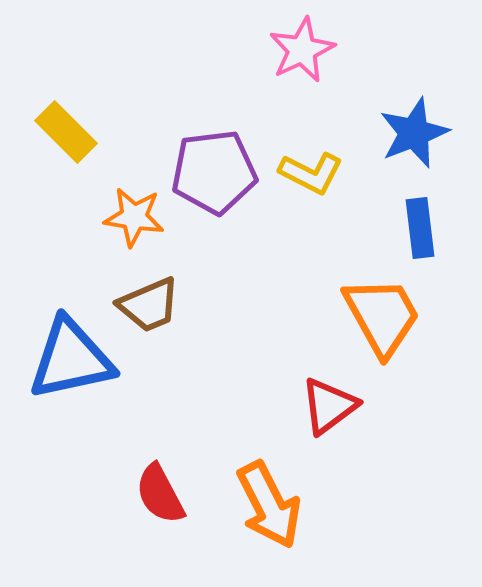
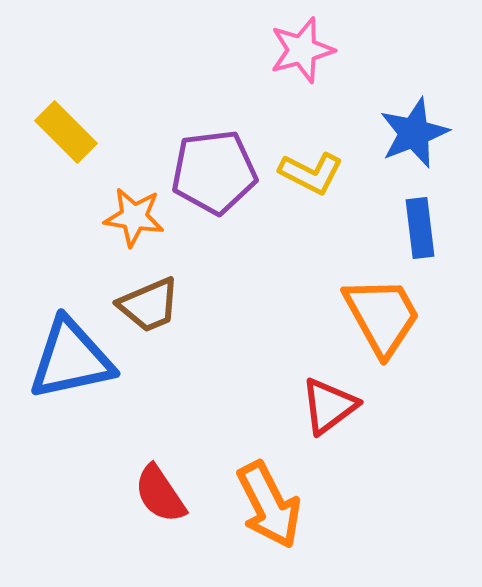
pink star: rotated 10 degrees clockwise
red semicircle: rotated 6 degrees counterclockwise
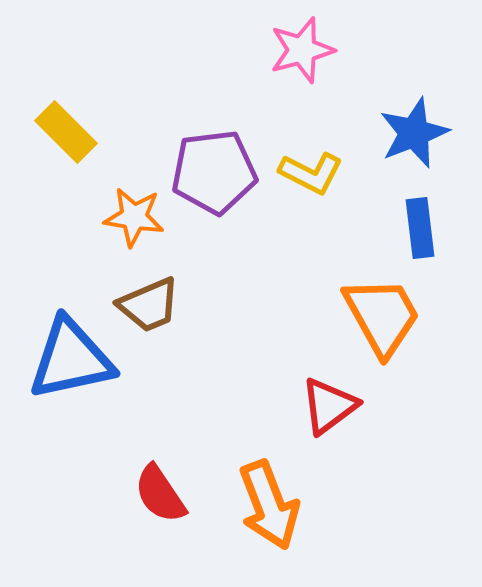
orange arrow: rotated 6 degrees clockwise
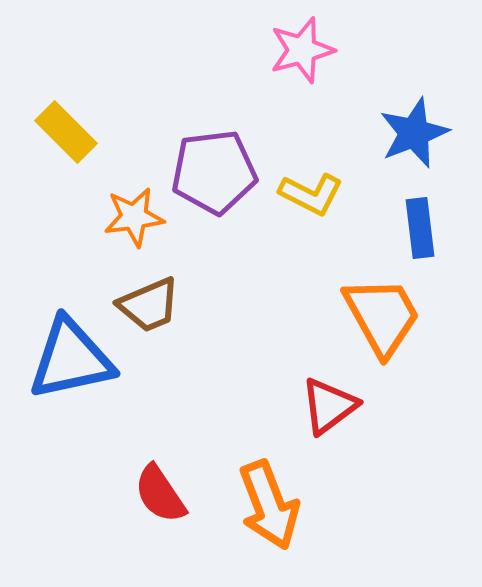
yellow L-shape: moved 21 px down
orange star: rotated 16 degrees counterclockwise
